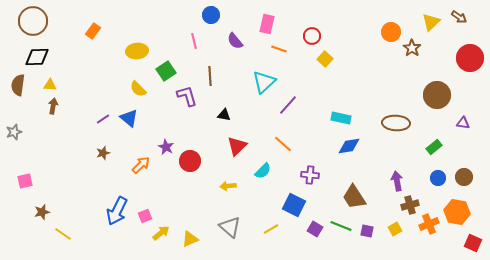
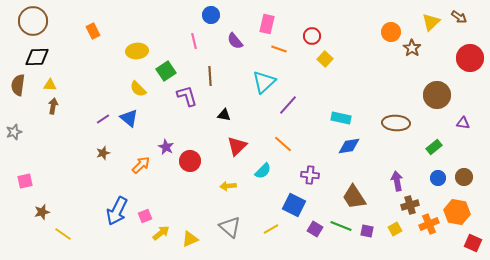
orange rectangle at (93, 31): rotated 63 degrees counterclockwise
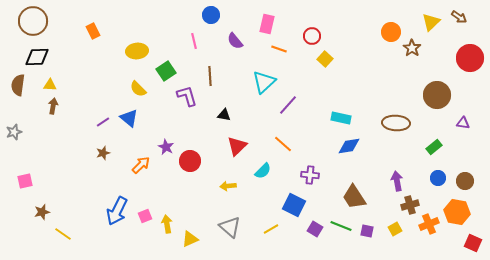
purple line at (103, 119): moved 3 px down
brown circle at (464, 177): moved 1 px right, 4 px down
yellow arrow at (161, 233): moved 6 px right, 9 px up; rotated 60 degrees counterclockwise
